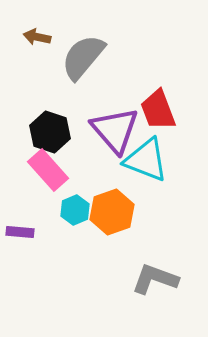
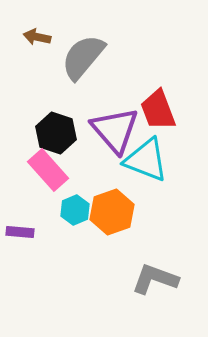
black hexagon: moved 6 px right, 1 px down
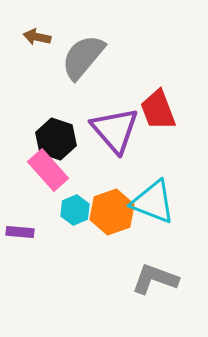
black hexagon: moved 6 px down
cyan triangle: moved 7 px right, 42 px down
